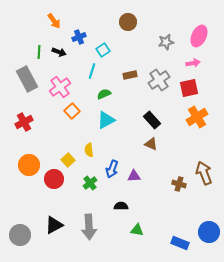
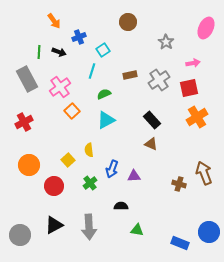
pink ellipse: moved 7 px right, 8 px up
gray star: rotated 28 degrees counterclockwise
red circle: moved 7 px down
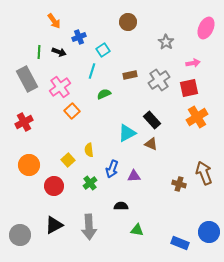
cyan triangle: moved 21 px right, 13 px down
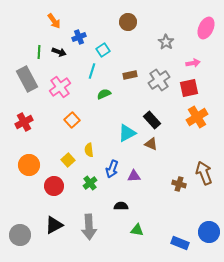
orange square: moved 9 px down
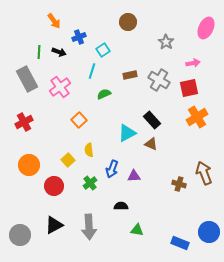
gray cross: rotated 25 degrees counterclockwise
orange square: moved 7 px right
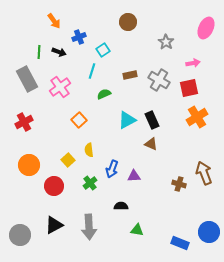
black rectangle: rotated 18 degrees clockwise
cyan triangle: moved 13 px up
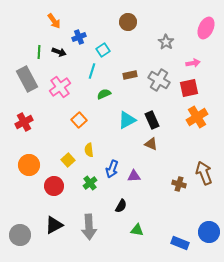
black semicircle: rotated 120 degrees clockwise
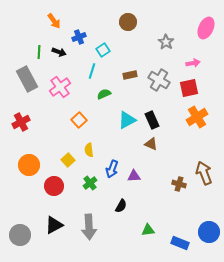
red cross: moved 3 px left
green triangle: moved 11 px right; rotated 16 degrees counterclockwise
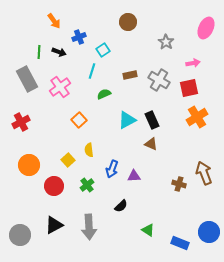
green cross: moved 3 px left, 2 px down
black semicircle: rotated 16 degrees clockwise
green triangle: rotated 40 degrees clockwise
